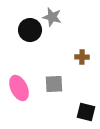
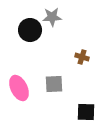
gray star: rotated 18 degrees counterclockwise
brown cross: rotated 16 degrees clockwise
black square: rotated 12 degrees counterclockwise
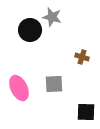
gray star: rotated 18 degrees clockwise
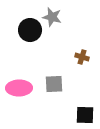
pink ellipse: rotated 65 degrees counterclockwise
black square: moved 1 px left, 3 px down
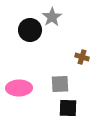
gray star: rotated 24 degrees clockwise
gray square: moved 6 px right
black square: moved 17 px left, 7 px up
